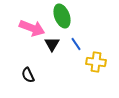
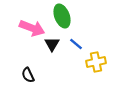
blue line: rotated 16 degrees counterclockwise
yellow cross: rotated 18 degrees counterclockwise
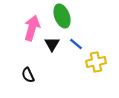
pink arrow: rotated 95 degrees counterclockwise
